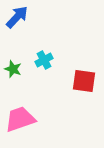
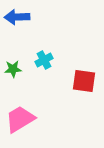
blue arrow: rotated 135 degrees counterclockwise
green star: rotated 24 degrees counterclockwise
pink trapezoid: rotated 12 degrees counterclockwise
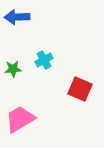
red square: moved 4 px left, 8 px down; rotated 15 degrees clockwise
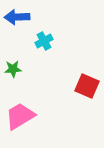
cyan cross: moved 19 px up
red square: moved 7 px right, 3 px up
pink trapezoid: moved 3 px up
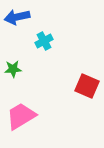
blue arrow: rotated 10 degrees counterclockwise
pink trapezoid: moved 1 px right
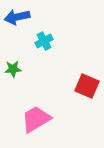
pink trapezoid: moved 15 px right, 3 px down
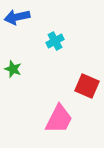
cyan cross: moved 11 px right
green star: rotated 24 degrees clockwise
pink trapezoid: moved 23 px right; rotated 148 degrees clockwise
